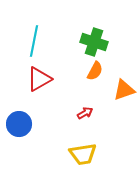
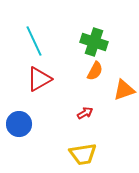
cyan line: rotated 36 degrees counterclockwise
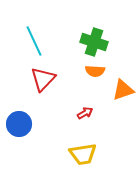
orange semicircle: rotated 66 degrees clockwise
red triangle: moved 4 px right; rotated 16 degrees counterclockwise
orange triangle: moved 1 px left
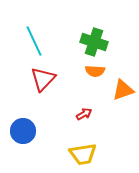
red arrow: moved 1 px left, 1 px down
blue circle: moved 4 px right, 7 px down
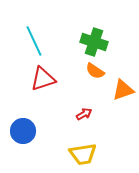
orange semicircle: rotated 30 degrees clockwise
red triangle: rotated 28 degrees clockwise
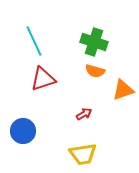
orange semicircle: rotated 18 degrees counterclockwise
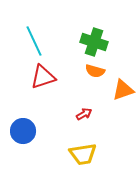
red triangle: moved 2 px up
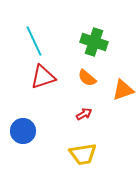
orange semicircle: moved 8 px left, 7 px down; rotated 24 degrees clockwise
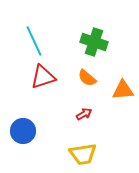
orange triangle: rotated 15 degrees clockwise
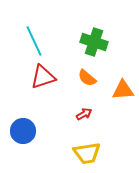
yellow trapezoid: moved 4 px right, 1 px up
